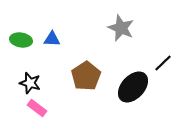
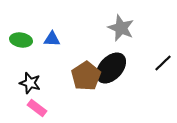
black ellipse: moved 22 px left, 19 px up
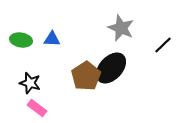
black line: moved 18 px up
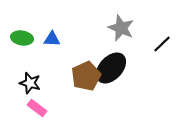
green ellipse: moved 1 px right, 2 px up
black line: moved 1 px left, 1 px up
brown pentagon: rotated 8 degrees clockwise
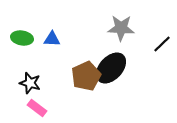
gray star: rotated 20 degrees counterclockwise
